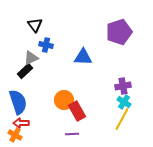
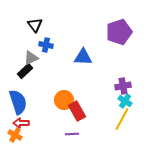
cyan cross: moved 1 px right, 1 px up
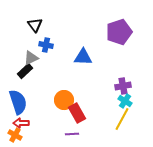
red rectangle: moved 2 px down
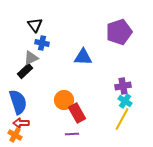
blue cross: moved 4 px left, 2 px up
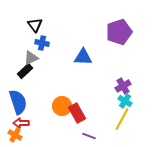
purple cross: rotated 21 degrees counterclockwise
orange circle: moved 2 px left, 6 px down
purple line: moved 17 px right, 2 px down; rotated 24 degrees clockwise
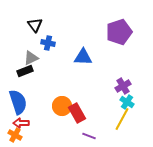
blue cross: moved 6 px right
black rectangle: rotated 21 degrees clockwise
cyan cross: moved 2 px right, 1 px down
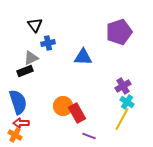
blue cross: rotated 24 degrees counterclockwise
orange circle: moved 1 px right
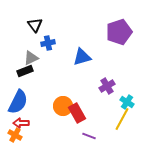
blue triangle: moved 1 px left; rotated 18 degrees counterclockwise
purple cross: moved 16 px left
blue semicircle: rotated 45 degrees clockwise
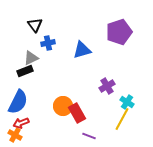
blue triangle: moved 7 px up
red arrow: rotated 21 degrees counterclockwise
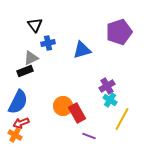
cyan cross: moved 17 px left, 2 px up
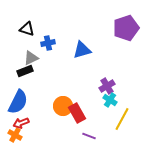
black triangle: moved 8 px left, 4 px down; rotated 35 degrees counterclockwise
purple pentagon: moved 7 px right, 4 px up
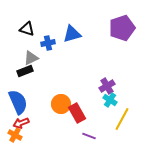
purple pentagon: moved 4 px left
blue triangle: moved 10 px left, 16 px up
blue semicircle: rotated 50 degrees counterclockwise
orange circle: moved 2 px left, 2 px up
